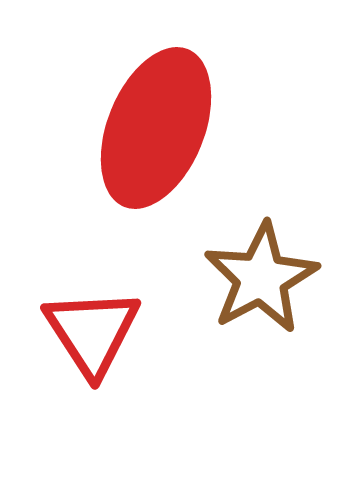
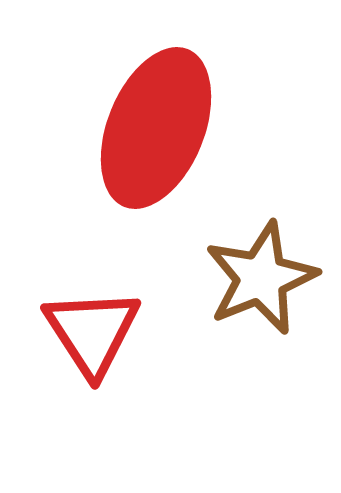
brown star: rotated 6 degrees clockwise
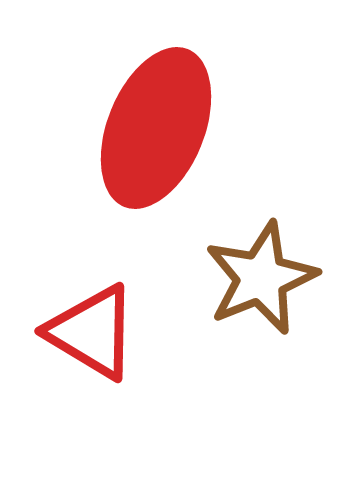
red triangle: rotated 26 degrees counterclockwise
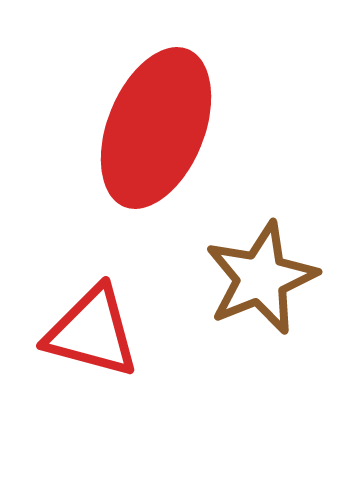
red triangle: rotated 16 degrees counterclockwise
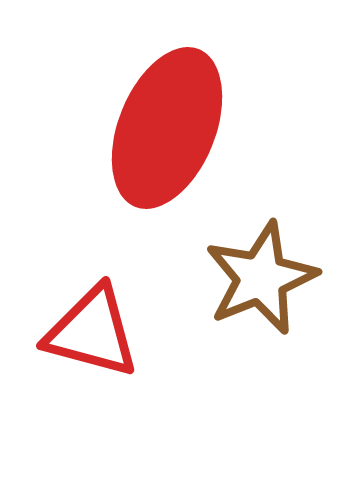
red ellipse: moved 11 px right
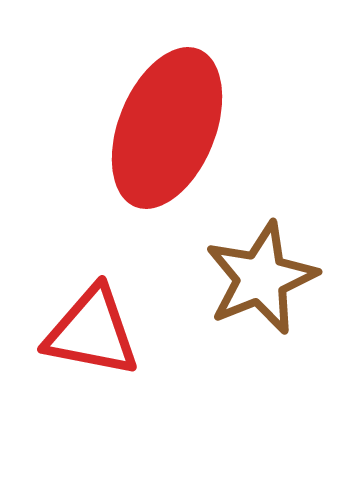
red triangle: rotated 4 degrees counterclockwise
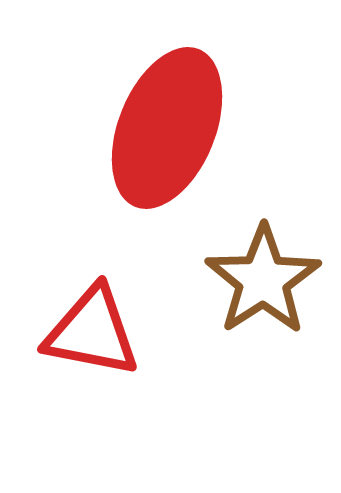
brown star: moved 2 px right, 2 px down; rotated 11 degrees counterclockwise
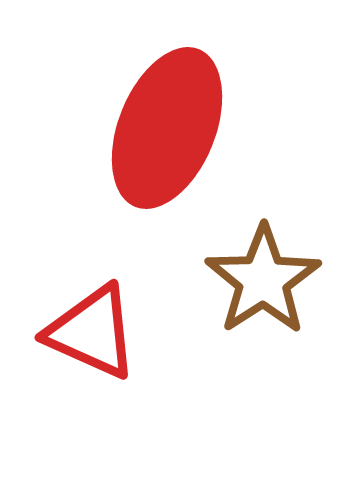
red triangle: rotated 13 degrees clockwise
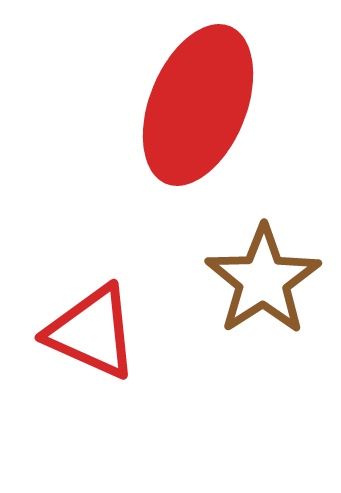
red ellipse: moved 31 px right, 23 px up
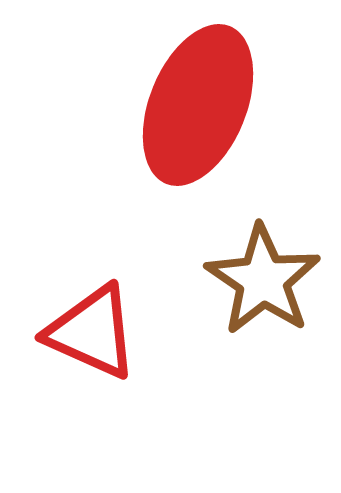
brown star: rotated 5 degrees counterclockwise
